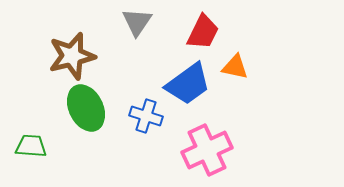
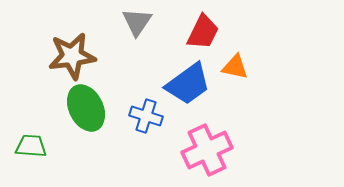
brown star: rotated 6 degrees clockwise
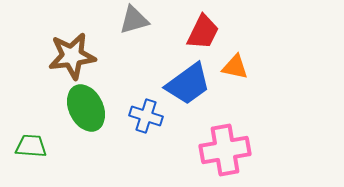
gray triangle: moved 3 px left, 2 px up; rotated 40 degrees clockwise
pink cross: moved 18 px right; rotated 15 degrees clockwise
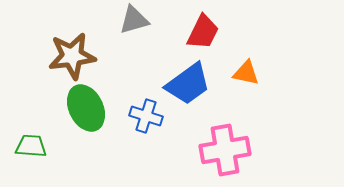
orange triangle: moved 11 px right, 6 px down
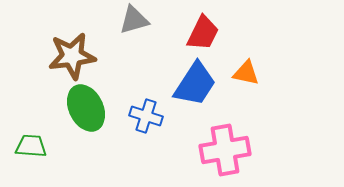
red trapezoid: moved 1 px down
blue trapezoid: moved 7 px right; rotated 21 degrees counterclockwise
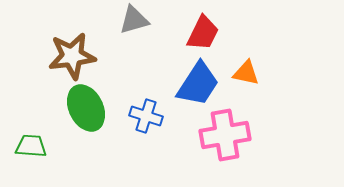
blue trapezoid: moved 3 px right
pink cross: moved 15 px up
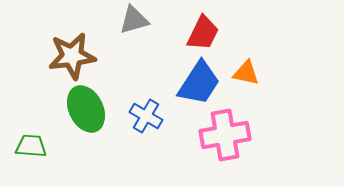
blue trapezoid: moved 1 px right, 1 px up
green ellipse: moved 1 px down
blue cross: rotated 12 degrees clockwise
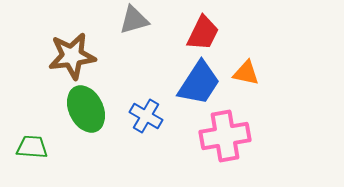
pink cross: moved 1 px down
green trapezoid: moved 1 px right, 1 px down
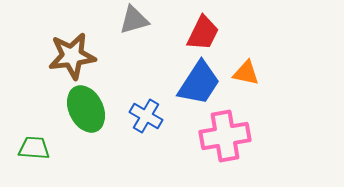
green trapezoid: moved 2 px right, 1 px down
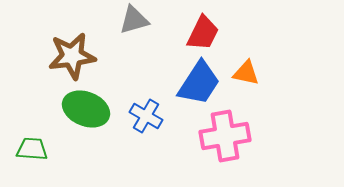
green ellipse: rotated 42 degrees counterclockwise
green trapezoid: moved 2 px left, 1 px down
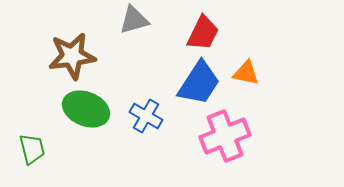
pink cross: rotated 12 degrees counterclockwise
green trapezoid: rotated 72 degrees clockwise
